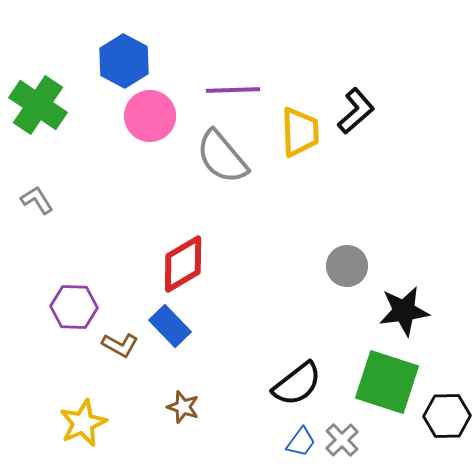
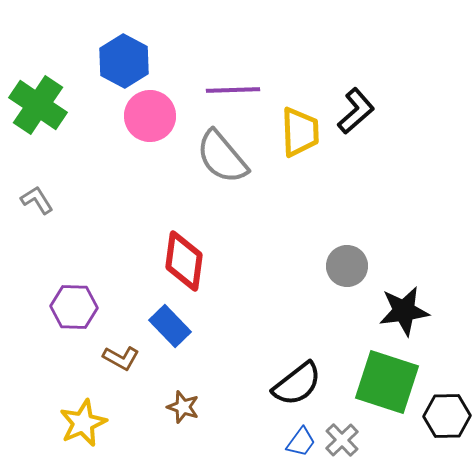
red diamond: moved 1 px right, 3 px up; rotated 52 degrees counterclockwise
brown L-shape: moved 1 px right, 13 px down
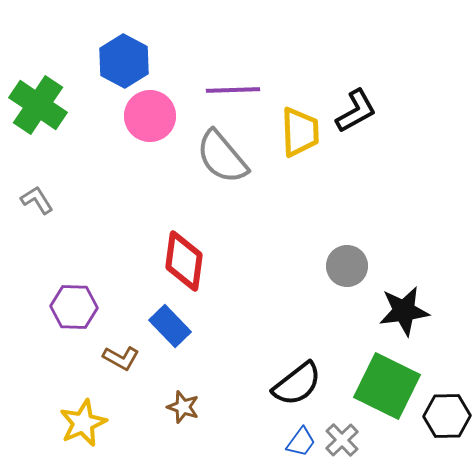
black L-shape: rotated 12 degrees clockwise
green square: moved 4 px down; rotated 8 degrees clockwise
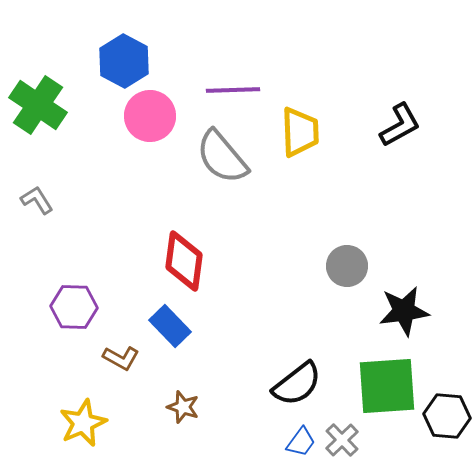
black L-shape: moved 44 px right, 14 px down
green square: rotated 30 degrees counterclockwise
black hexagon: rotated 6 degrees clockwise
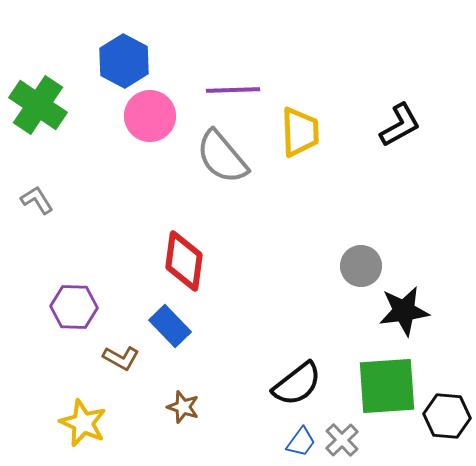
gray circle: moved 14 px right
yellow star: rotated 24 degrees counterclockwise
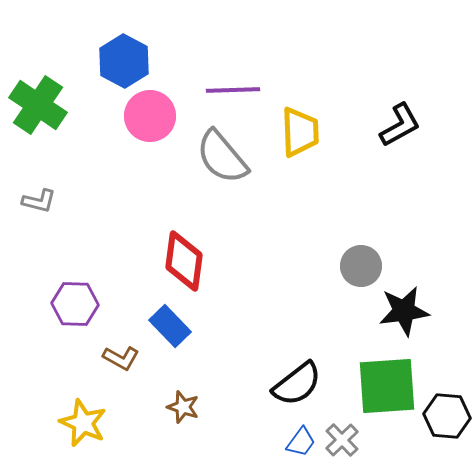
gray L-shape: moved 2 px right, 1 px down; rotated 136 degrees clockwise
purple hexagon: moved 1 px right, 3 px up
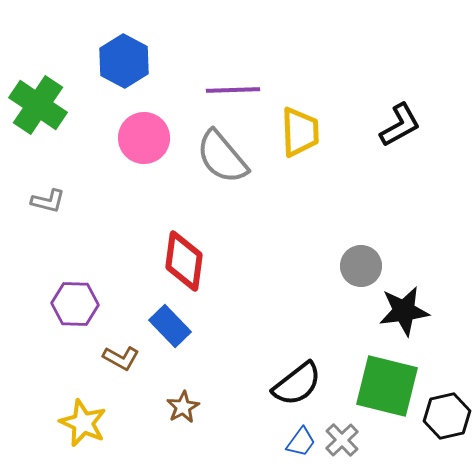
pink circle: moved 6 px left, 22 px down
gray L-shape: moved 9 px right
green square: rotated 18 degrees clockwise
brown star: rotated 24 degrees clockwise
black hexagon: rotated 18 degrees counterclockwise
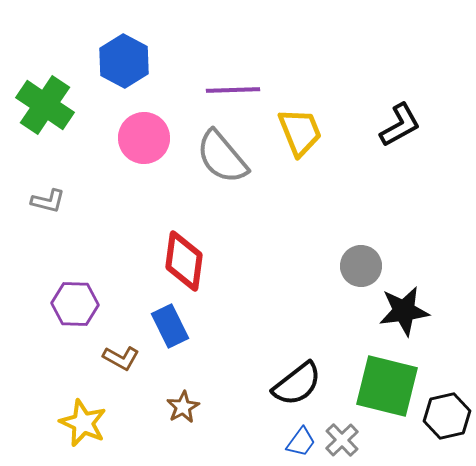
green cross: moved 7 px right
yellow trapezoid: rotated 20 degrees counterclockwise
blue rectangle: rotated 18 degrees clockwise
